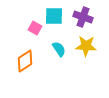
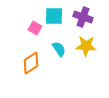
orange diamond: moved 6 px right, 2 px down
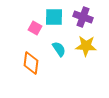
cyan square: moved 1 px down
orange diamond: rotated 50 degrees counterclockwise
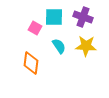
cyan semicircle: moved 3 px up
